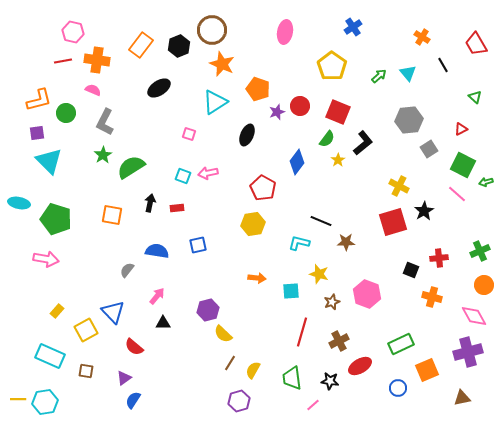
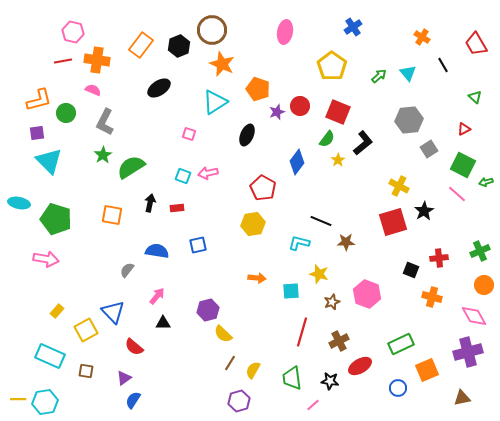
red triangle at (461, 129): moved 3 px right
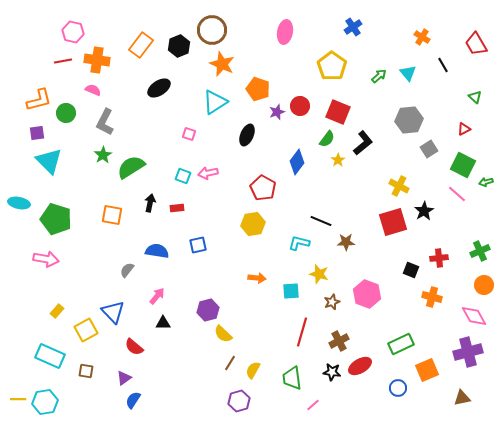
black star at (330, 381): moved 2 px right, 9 px up
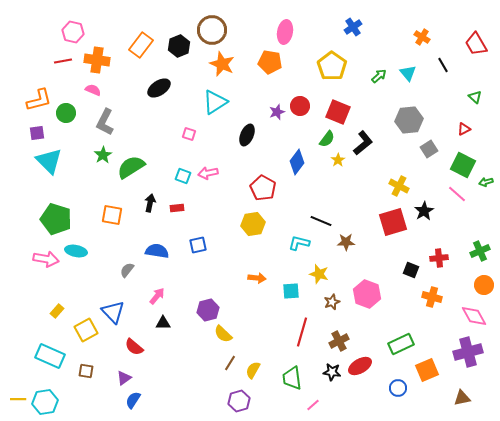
orange pentagon at (258, 89): moved 12 px right, 27 px up; rotated 10 degrees counterclockwise
cyan ellipse at (19, 203): moved 57 px right, 48 px down
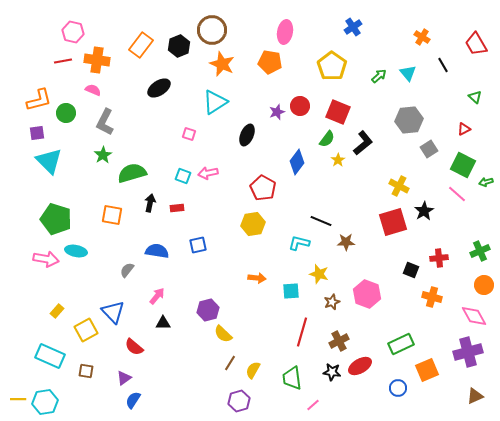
green semicircle at (131, 167): moved 1 px right, 6 px down; rotated 16 degrees clockwise
brown triangle at (462, 398): moved 13 px right, 2 px up; rotated 12 degrees counterclockwise
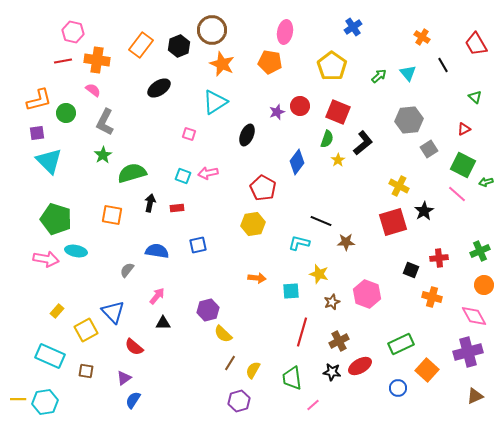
pink semicircle at (93, 90): rotated 14 degrees clockwise
green semicircle at (327, 139): rotated 18 degrees counterclockwise
orange square at (427, 370): rotated 25 degrees counterclockwise
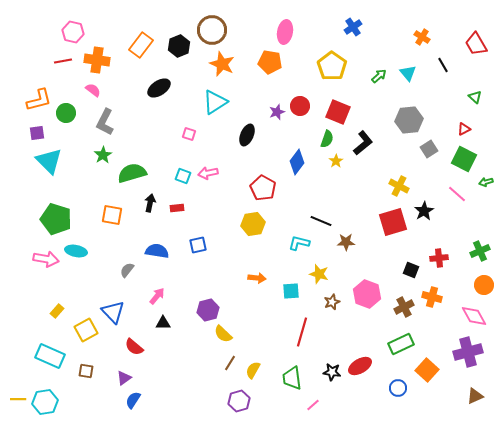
yellow star at (338, 160): moved 2 px left, 1 px down
green square at (463, 165): moved 1 px right, 6 px up
brown cross at (339, 341): moved 65 px right, 34 px up
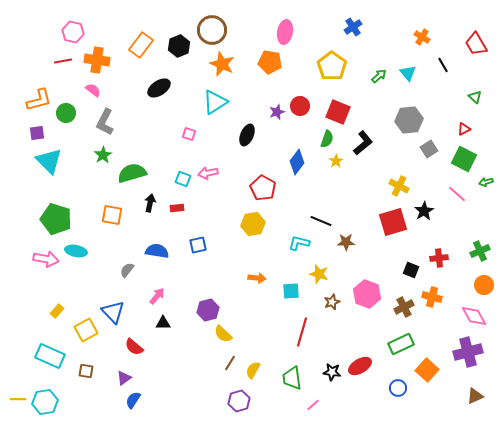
cyan square at (183, 176): moved 3 px down
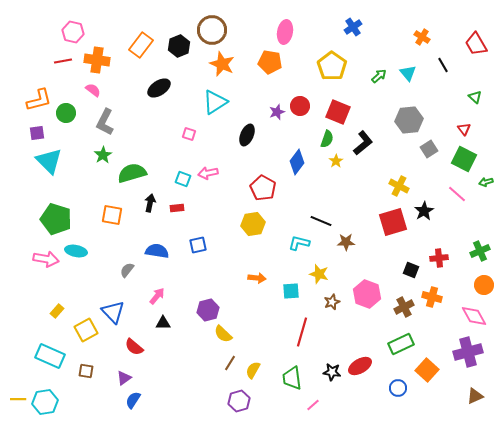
red triangle at (464, 129): rotated 40 degrees counterclockwise
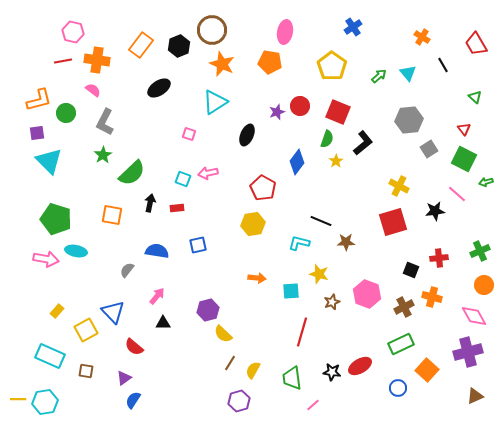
green semicircle at (132, 173): rotated 152 degrees clockwise
black star at (424, 211): moved 11 px right; rotated 24 degrees clockwise
